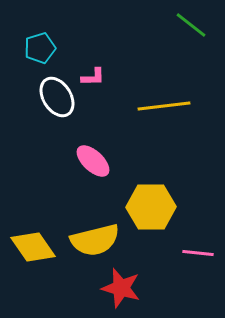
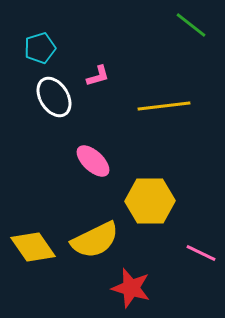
pink L-shape: moved 5 px right, 1 px up; rotated 15 degrees counterclockwise
white ellipse: moved 3 px left
yellow hexagon: moved 1 px left, 6 px up
yellow semicircle: rotated 12 degrees counterclockwise
pink line: moved 3 px right; rotated 20 degrees clockwise
red star: moved 10 px right
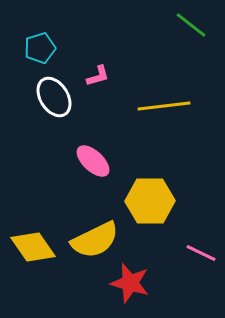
red star: moved 1 px left, 5 px up
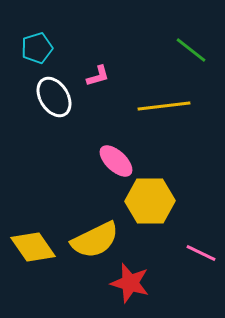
green line: moved 25 px down
cyan pentagon: moved 3 px left
pink ellipse: moved 23 px right
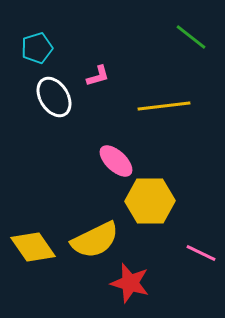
green line: moved 13 px up
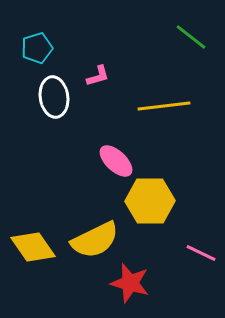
white ellipse: rotated 24 degrees clockwise
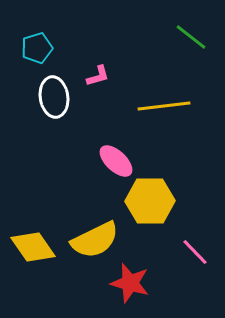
pink line: moved 6 px left, 1 px up; rotated 20 degrees clockwise
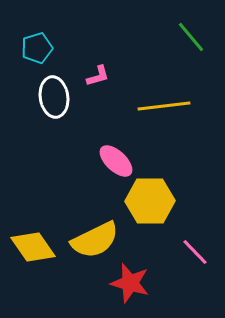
green line: rotated 12 degrees clockwise
